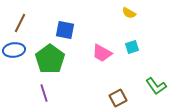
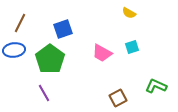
blue square: moved 2 px left, 1 px up; rotated 30 degrees counterclockwise
green L-shape: rotated 150 degrees clockwise
purple line: rotated 12 degrees counterclockwise
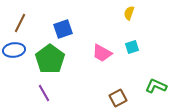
yellow semicircle: rotated 80 degrees clockwise
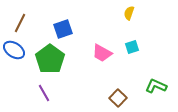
blue ellipse: rotated 40 degrees clockwise
brown square: rotated 18 degrees counterclockwise
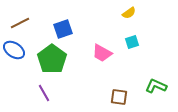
yellow semicircle: rotated 144 degrees counterclockwise
brown line: rotated 36 degrees clockwise
cyan square: moved 5 px up
green pentagon: moved 2 px right
brown square: moved 1 px right, 1 px up; rotated 36 degrees counterclockwise
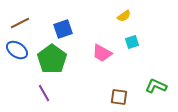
yellow semicircle: moved 5 px left, 3 px down
blue ellipse: moved 3 px right
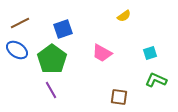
cyan square: moved 18 px right, 11 px down
green L-shape: moved 6 px up
purple line: moved 7 px right, 3 px up
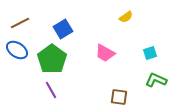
yellow semicircle: moved 2 px right, 1 px down
blue square: rotated 12 degrees counterclockwise
pink trapezoid: moved 3 px right
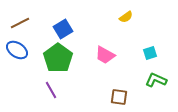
pink trapezoid: moved 2 px down
green pentagon: moved 6 px right, 1 px up
